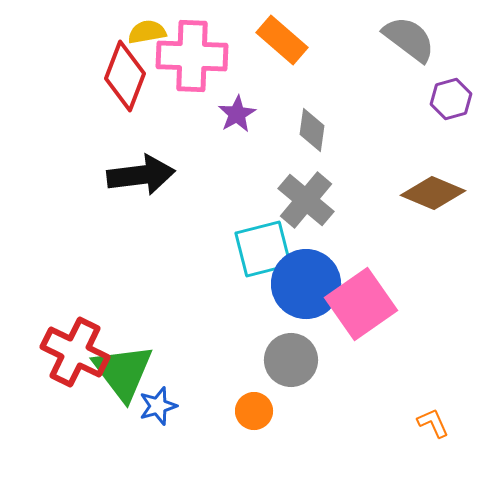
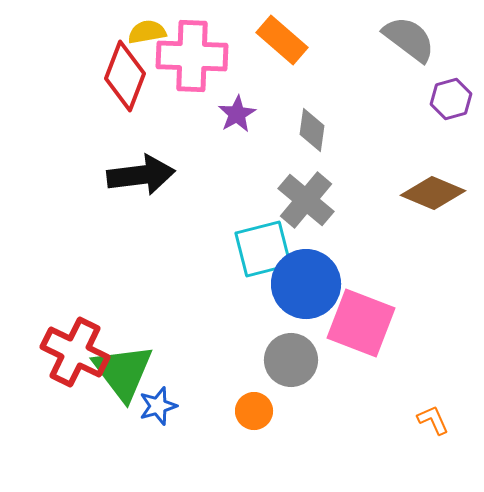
pink square: moved 19 px down; rotated 34 degrees counterclockwise
orange L-shape: moved 3 px up
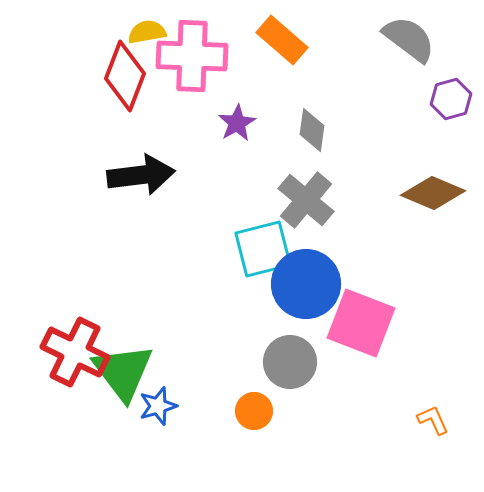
purple star: moved 9 px down
gray circle: moved 1 px left, 2 px down
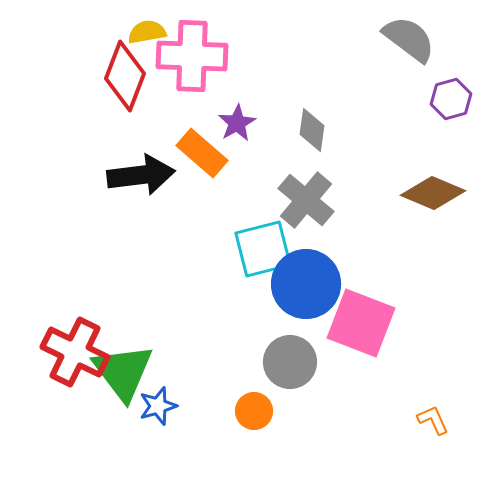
orange rectangle: moved 80 px left, 113 px down
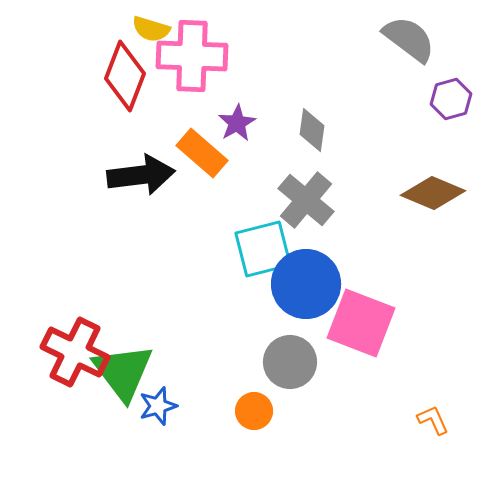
yellow semicircle: moved 4 px right, 3 px up; rotated 153 degrees counterclockwise
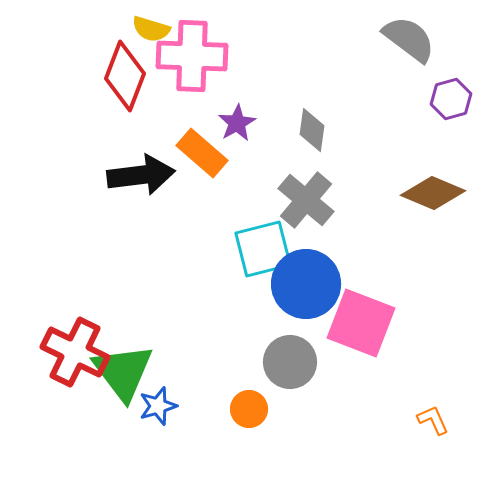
orange circle: moved 5 px left, 2 px up
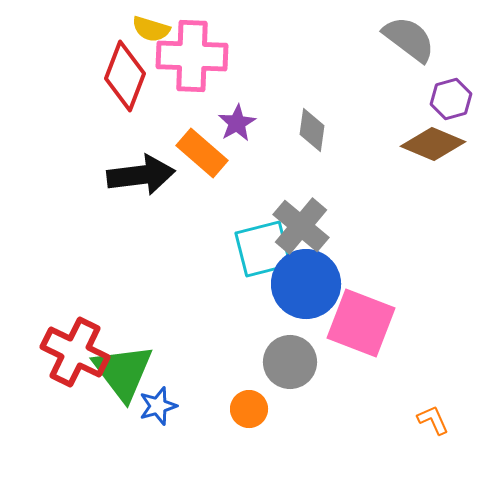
brown diamond: moved 49 px up
gray cross: moved 5 px left, 26 px down
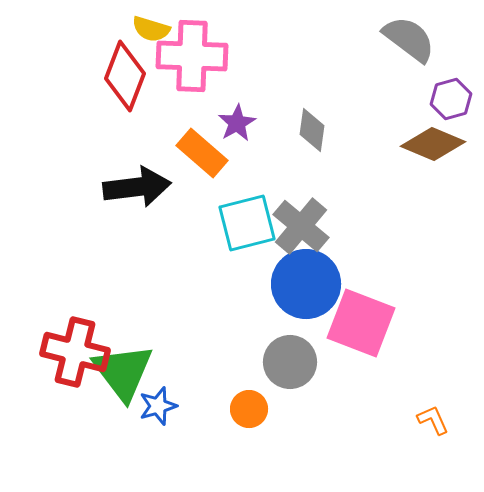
black arrow: moved 4 px left, 12 px down
cyan square: moved 16 px left, 26 px up
red cross: rotated 12 degrees counterclockwise
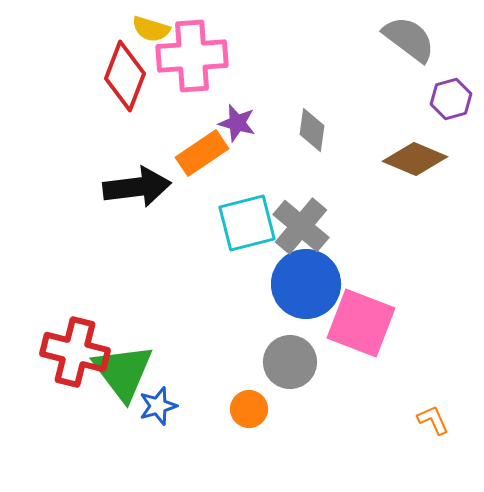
pink cross: rotated 6 degrees counterclockwise
purple star: rotated 27 degrees counterclockwise
brown diamond: moved 18 px left, 15 px down
orange rectangle: rotated 75 degrees counterclockwise
